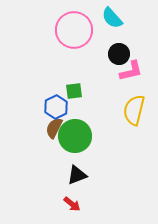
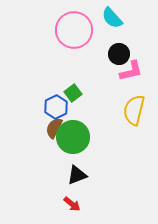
green square: moved 1 px left, 2 px down; rotated 30 degrees counterclockwise
green circle: moved 2 px left, 1 px down
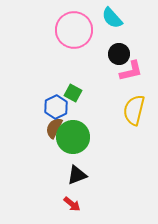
green square: rotated 24 degrees counterclockwise
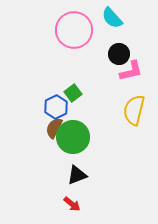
green square: rotated 24 degrees clockwise
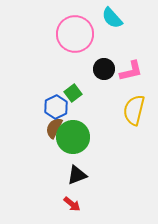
pink circle: moved 1 px right, 4 px down
black circle: moved 15 px left, 15 px down
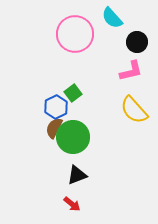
black circle: moved 33 px right, 27 px up
yellow semicircle: rotated 56 degrees counterclockwise
